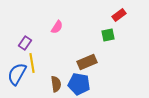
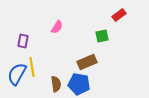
green square: moved 6 px left, 1 px down
purple rectangle: moved 2 px left, 2 px up; rotated 24 degrees counterclockwise
yellow line: moved 4 px down
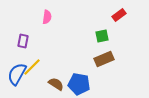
pink semicircle: moved 10 px left, 10 px up; rotated 24 degrees counterclockwise
brown rectangle: moved 17 px right, 3 px up
yellow line: rotated 54 degrees clockwise
brown semicircle: rotated 49 degrees counterclockwise
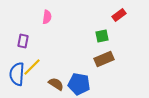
blue semicircle: rotated 25 degrees counterclockwise
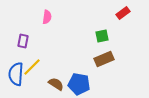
red rectangle: moved 4 px right, 2 px up
blue semicircle: moved 1 px left
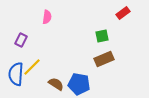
purple rectangle: moved 2 px left, 1 px up; rotated 16 degrees clockwise
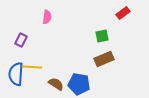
yellow line: rotated 48 degrees clockwise
